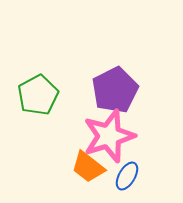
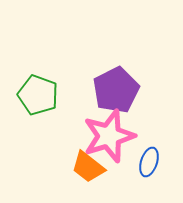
purple pentagon: moved 1 px right
green pentagon: rotated 24 degrees counterclockwise
blue ellipse: moved 22 px right, 14 px up; rotated 12 degrees counterclockwise
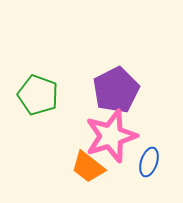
pink star: moved 2 px right
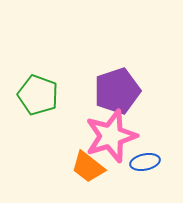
purple pentagon: moved 1 px right, 1 px down; rotated 9 degrees clockwise
blue ellipse: moved 4 px left; rotated 60 degrees clockwise
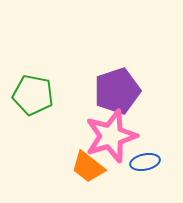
green pentagon: moved 5 px left; rotated 9 degrees counterclockwise
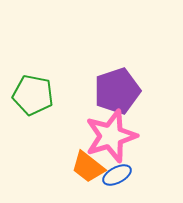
blue ellipse: moved 28 px left, 13 px down; rotated 16 degrees counterclockwise
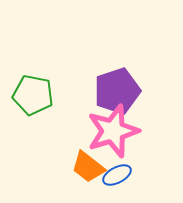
pink star: moved 2 px right, 5 px up
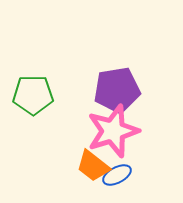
purple pentagon: moved 1 px up; rotated 9 degrees clockwise
green pentagon: rotated 12 degrees counterclockwise
orange trapezoid: moved 5 px right, 1 px up
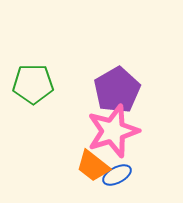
purple pentagon: rotated 21 degrees counterclockwise
green pentagon: moved 11 px up
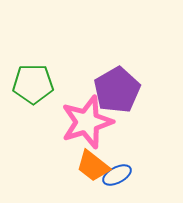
pink star: moved 26 px left, 9 px up
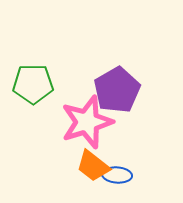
blue ellipse: rotated 32 degrees clockwise
